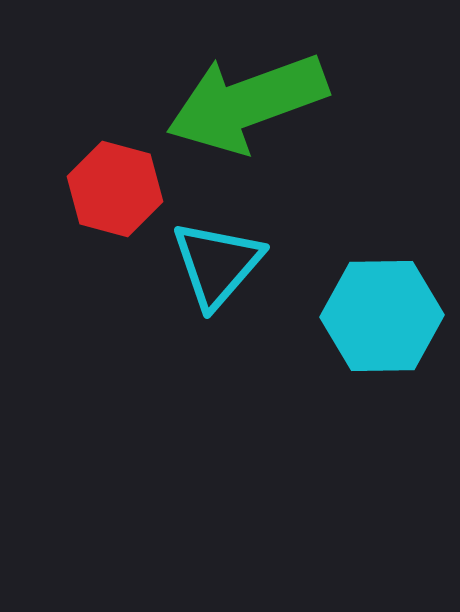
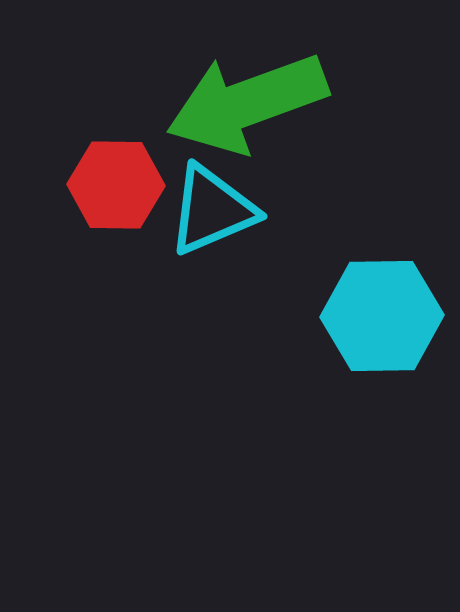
red hexagon: moved 1 px right, 4 px up; rotated 14 degrees counterclockwise
cyan triangle: moved 5 px left, 54 px up; rotated 26 degrees clockwise
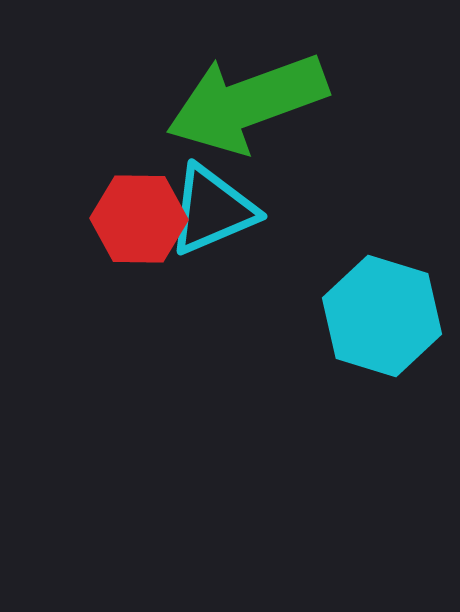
red hexagon: moved 23 px right, 34 px down
cyan hexagon: rotated 18 degrees clockwise
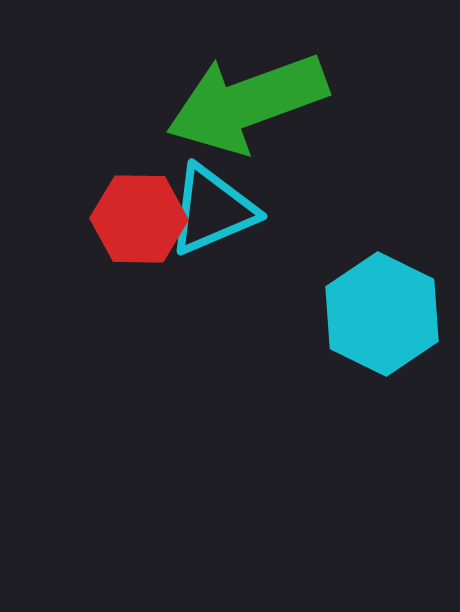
cyan hexagon: moved 2 px up; rotated 9 degrees clockwise
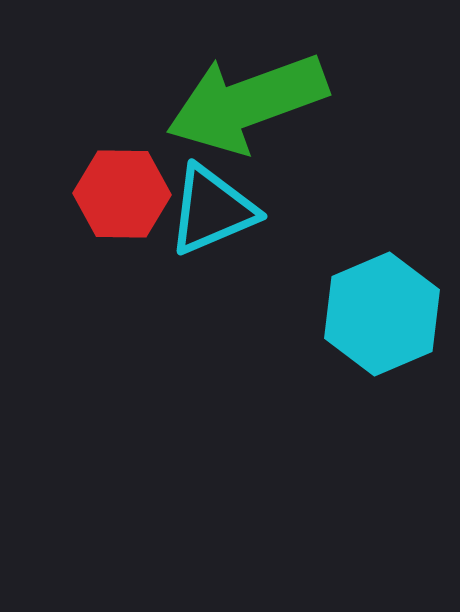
red hexagon: moved 17 px left, 25 px up
cyan hexagon: rotated 11 degrees clockwise
